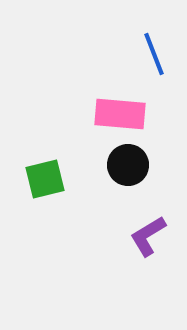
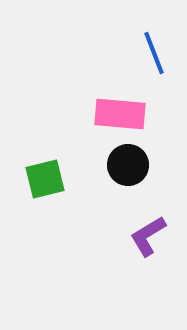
blue line: moved 1 px up
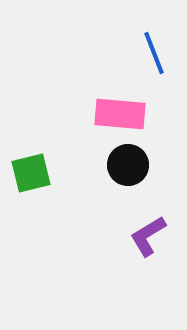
green square: moved 14 px left, 6 px up
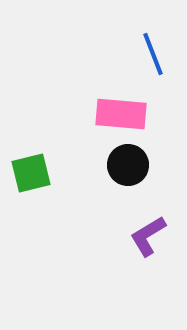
blue line: moved 1 px left, 1 px down
pink rectangle: moved 1 px right
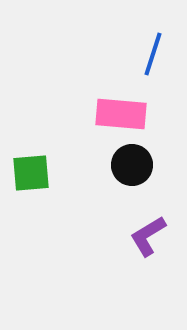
blue line: rotated 39 degrees clockwise
black circle: moved 4 px right
green square: rotated 9 degrees clockwise
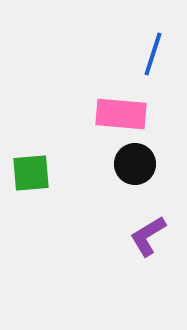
black circle: moved 3 px right, 1 px up
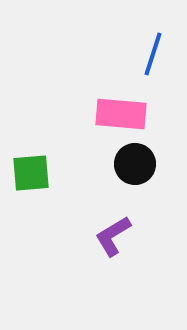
purple L-shape: moved 35 px left
